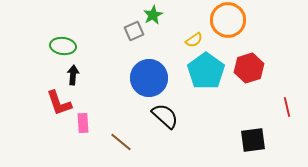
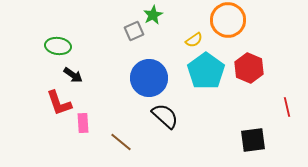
green ellipse: moved 5 px left
red hexagon: rotated 20 degrees counterclockwise
black arrow: rotated 120 degrees clockwise
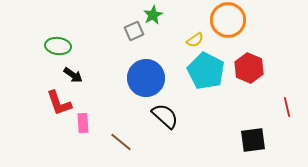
yellow semicircle: moved 1 px right
cyan pentagon: rotated 9 degrees counterclockwise
blue circle: moved 3 px left
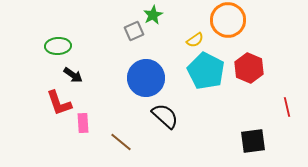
green ellipse: rotated 10 degrees counterclockwise
black square: moved 1 px down
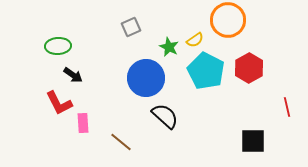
green star: moved 16 px right, 32 px down; rotated 18 degrees counterclockwise
gray square: moved 3 px left, 4 px up
red hexagon: rotated 8 degrees clockwise
red L-shape: rotated 8 degrees counterclockwise
black square: rotated 8 degrees clockwise
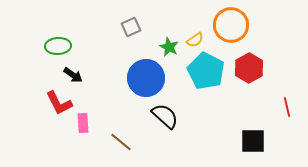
orange circle: moved 3 px right, 5 px down
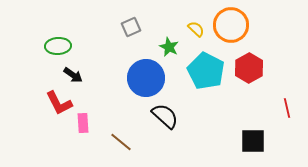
yellow semicircle: moved 1 px right, 11 px up; rotated 102 degrees counterclockwise
red line: moved 1 px down
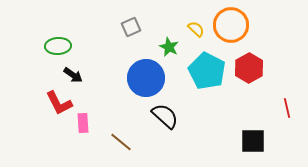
cyan pentagon: moved 1 px right
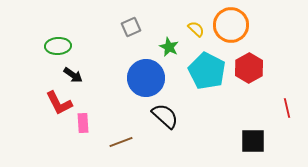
brown line: rotated 60 degrees counterclockwise
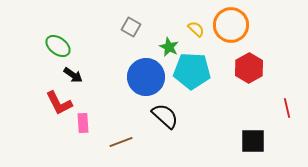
gray square: rotated 36 degrees counterclockwise
green ellipse: rotated 40 degrees clockwise
cyan pentagon: moved 15 px left; rotated 24 degrees counterclockwise
blue circle: moved 1 px up
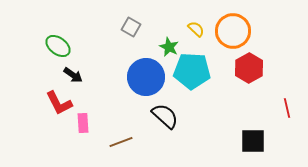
orange circle: moved 2 px right, 6 px down
